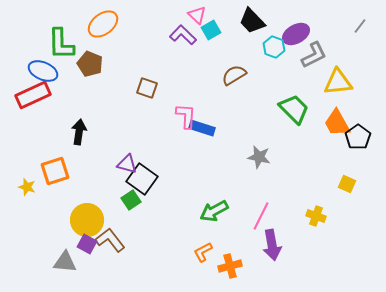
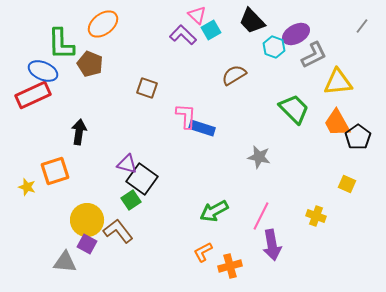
gray line: moved 2 px right
brown L-shape: moved 8 px right, 9 px up
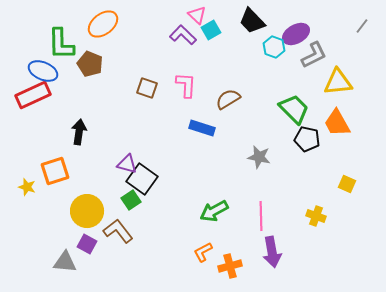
brown semicircle: moved 6 px left, 24 px down
pink L-shape: moved 31 px up
black pentagon: moved 51 px left, 2 px down; rotated 25 degrees counterclockwise
pink line: rotated 28 degrees counterclockwise
yellow circle: moved 9 px up
purple arrow: moved 7 px down
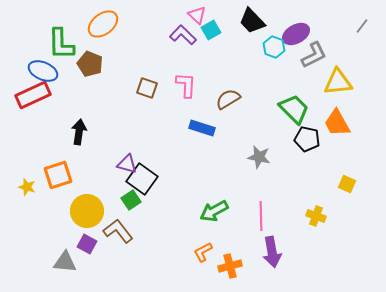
orange square: moved 3 px right, 4 px down
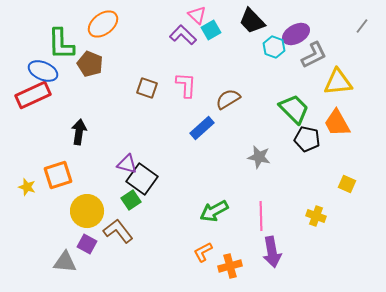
blue rectangle: rotated 60 degrees counterclockwise
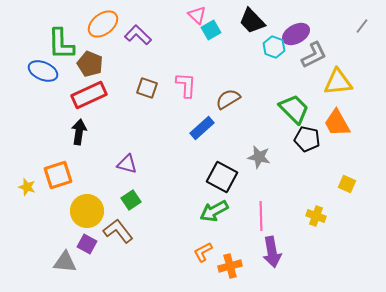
purple L-shape: moved 45 px left
red rectangle: moved 56 px right
black square: moved 80 px right, 2 px up; rotated 8 degrees counterclockwise
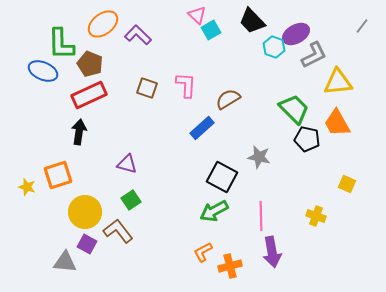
yellow circle: moved 2 px left, 1 px down
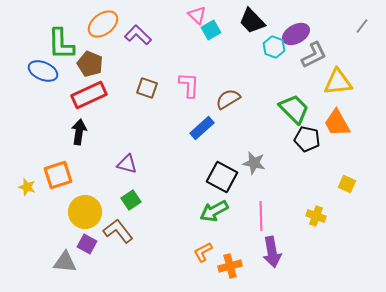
pink L-shape: moved 3 px right
gray star: moved 5 px left, 6 px down
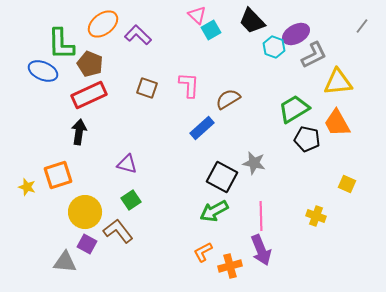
green trapezoid: rotated 76 degrees counterclockwise
purple arrow: moved 11 px left, 2 px up; rotated 12 degrees counterclockwise
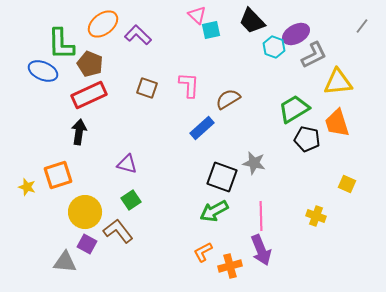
cyan square: rotated 18 degrees clockwise
orange trapezoid: rotated 12 degrees clockwise
black square: rotated 8 degrees counterclockwise
